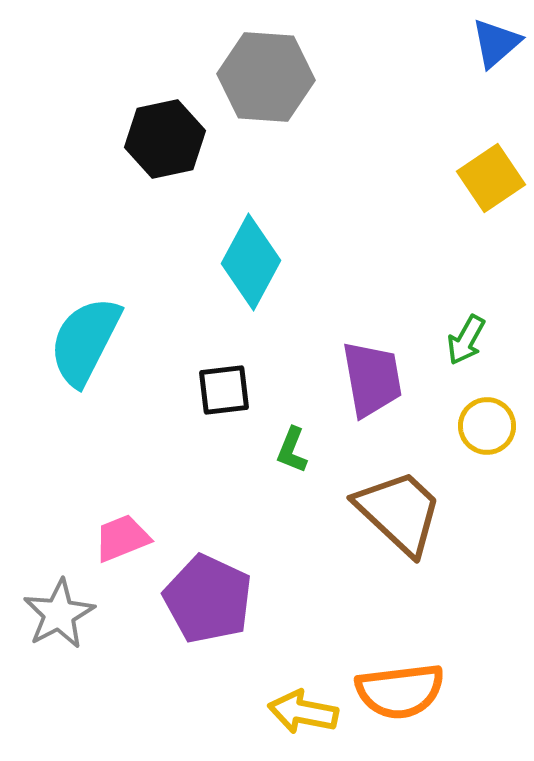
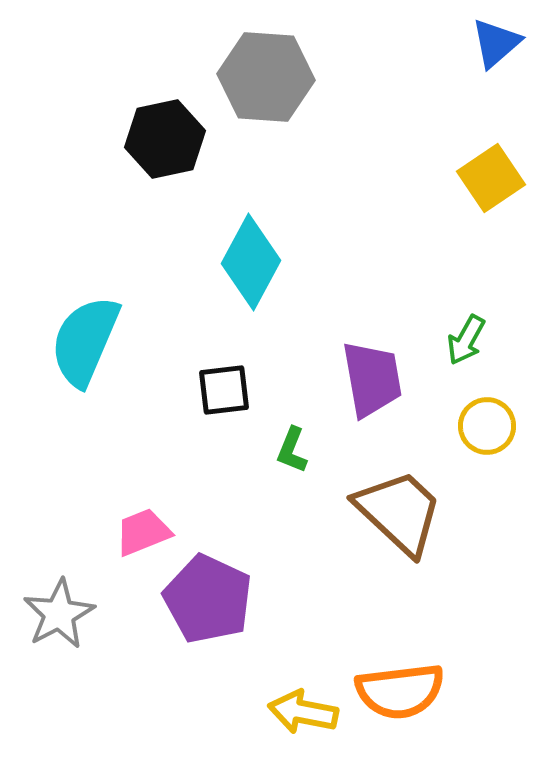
cyan semicircle: rotated 4 degrees counterclockwise
pink trapezoid: moved 21 px right, 6 px up
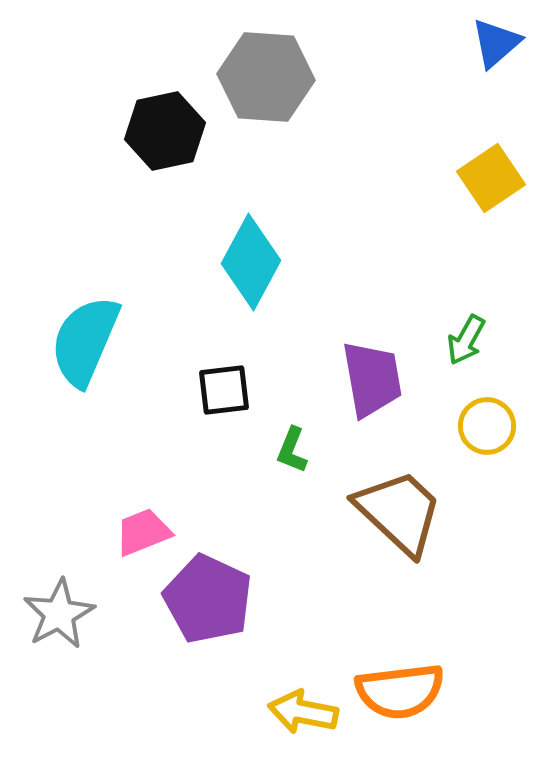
black hexagon: moved 8 px up
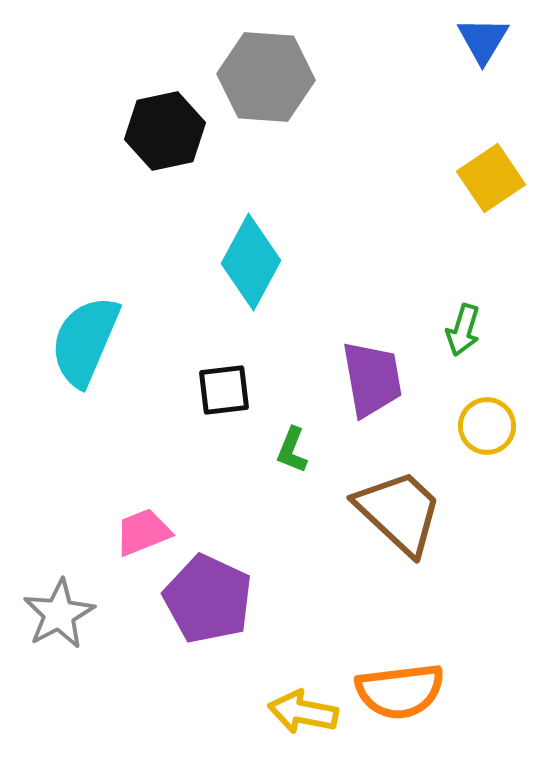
blue triangle: moved 13 px left, 3 px up; rotated 18 degrees counterclockwise
green arrow: moved 3 px left, 10 px up; rotated 12 degrees counterclockwise
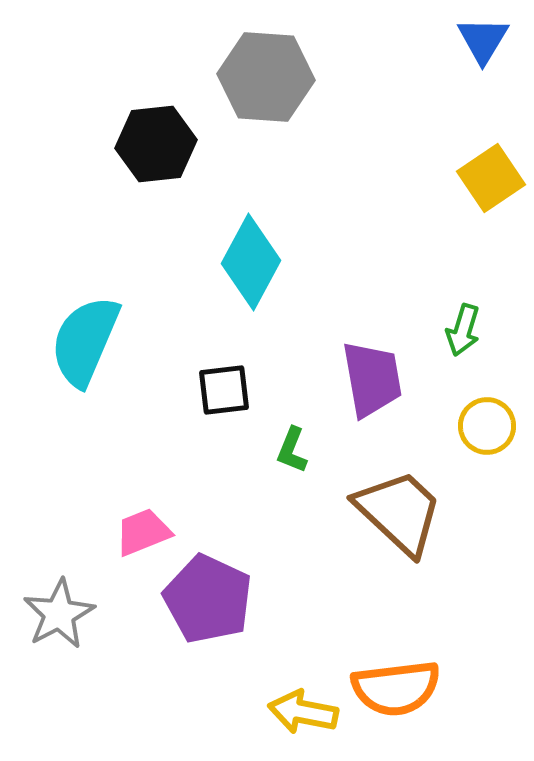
black hexagon: moved 9 px left, 13 px down; rotated 6 degrees clockwise
orange semicircle: moved 4 px left, 3 px up
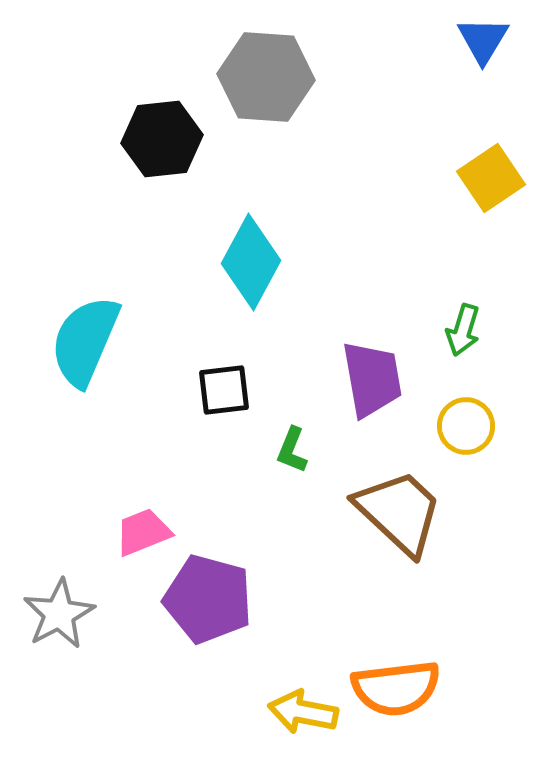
black hexagon: moved 6 px right, 5 px up
yellow circle: moved 21 px left
purple pentagon: rotated 10 degrees counterclockwise
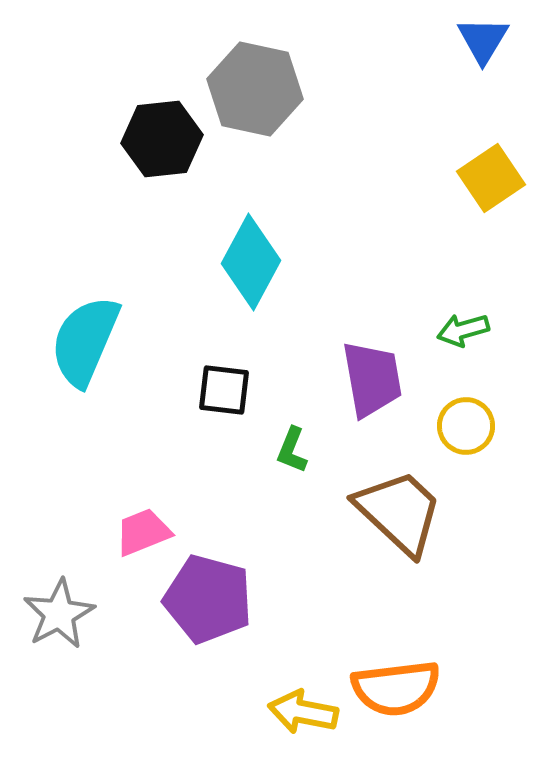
gray hexagon: moved 11 px left, 12 px down; rotated 8 degrees clockwise
green arrow: rotated 57 degrees clockwise
black square: rotated 14 degrees clockwise
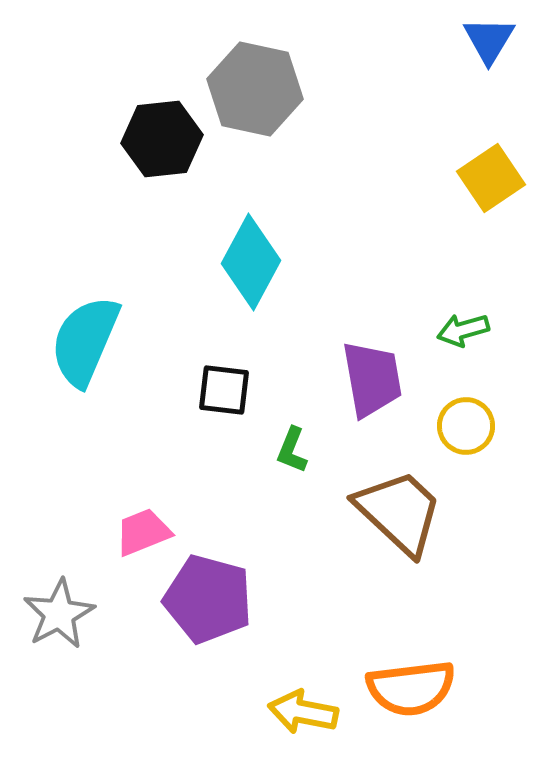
blue triangle: moved 6 px right
orange semicircle: moved 15 px right
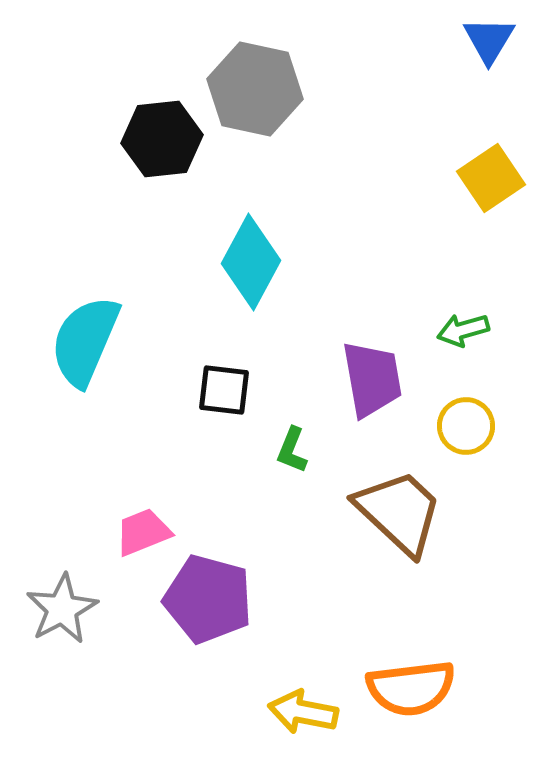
gray star: moved 3 px right, 5 px up
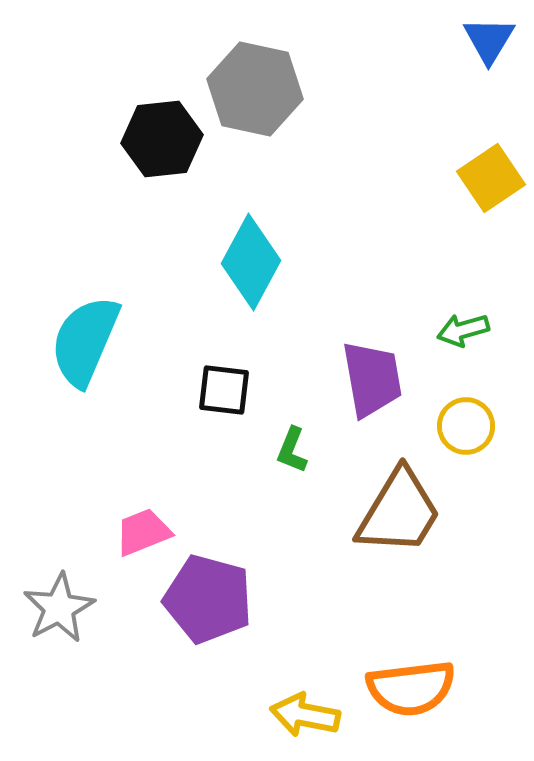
brown trapezoid: rotated 78 degrees clockwise
gray star: moved 3 px left, 1 px up
yellow arrow: moved 2 px right, 3 px down
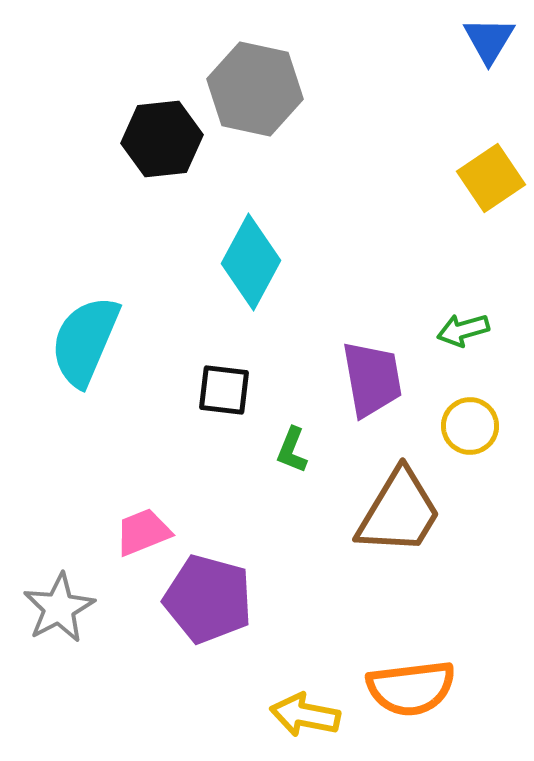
yellow circle: moved 4 px right
